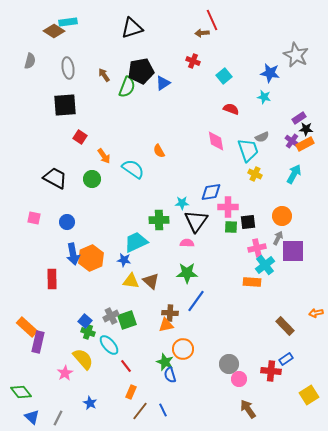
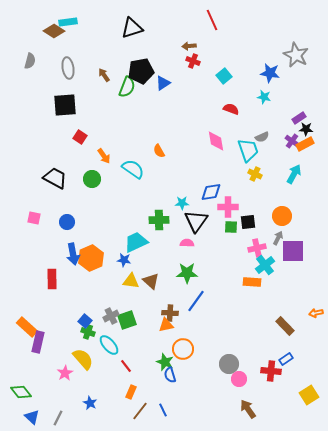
brown arrow at (202, 33): moved 13 px left, 13 px down
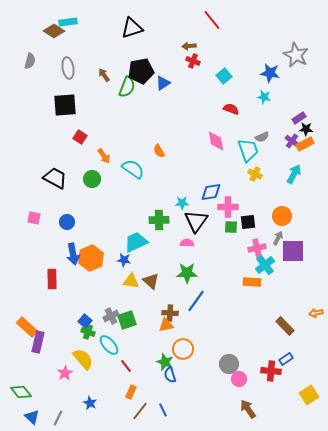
red line at (212, 20): rotated 15 degrees counterclockwise
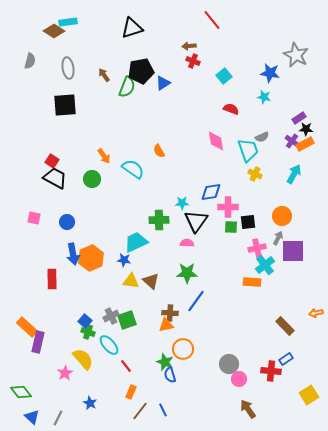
red square at (80, 137): moved 28 px left, 24 px down
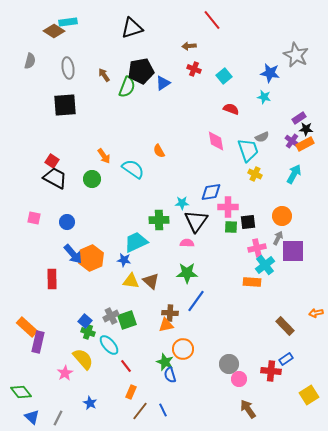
red cross at (193, 61): moved 1 px right, 8 px down
blue arrow at (73, 254): rotated 30 degrees counterclockwise
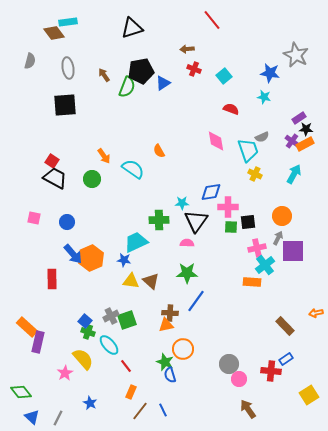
brown diamond at (54, 31): moved 2 px down; rotated 20 degrees clockwise
brown arrow at (189, 46): moved 2 px left, 3 px down
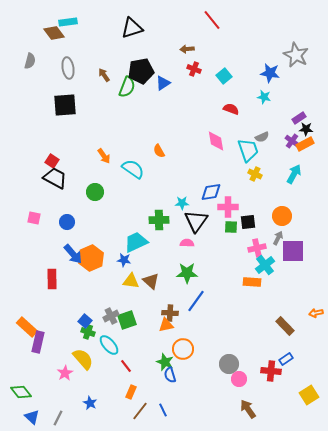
green circle at (92, 179): moved 3 px right, 13 px down
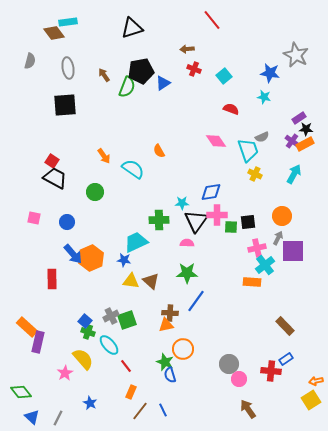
pink diamond at (216, 141): rotated 25 degrees counterclockwise
pink cross at (228, 207): moved 11 px left, 8 px down
orange arrow at (316, 313): moved 68 px down
yellow square at (309, 395): moved 2 px right, 5 px down
